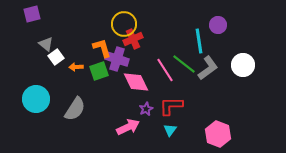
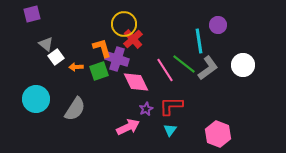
red cross: rotated 18 degrees counterclockwise
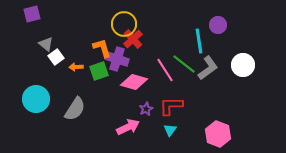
pink diamond: moved 2 px left; rotated 48 degrees counterclockwise
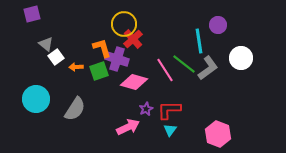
white circle: moved 2 px left, 7 px up
red L-shape: moved 2 px left, 4 px down
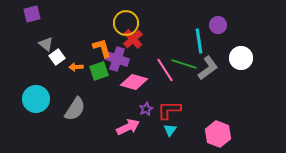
yellow circle: moved 2 px right, 1 px up
white square: moved 1 px right
green line: rotated 20 degrees counterclockwise
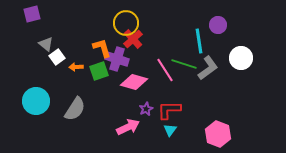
cyan circle: moved 2 px down
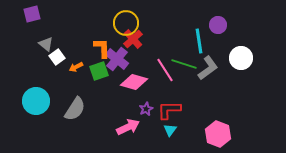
orange L-shape: rotated 15 degrees clockwise
purple cross: rotated 20 degrees clockwise
orange arrow: rotated 24 degrees counterclockwise
